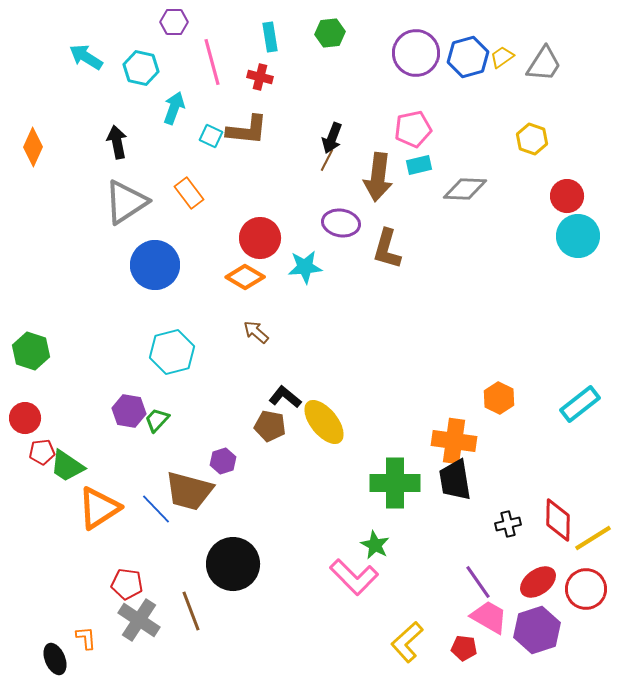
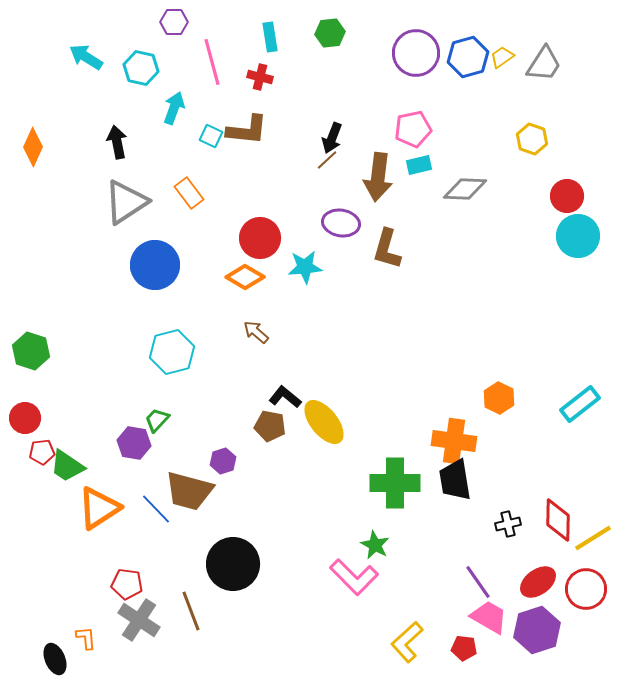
brown line at (327, 160): rotated 20 degrees clockwise
purple hexagon at (129, 411): moved 5 px right, 32 px down
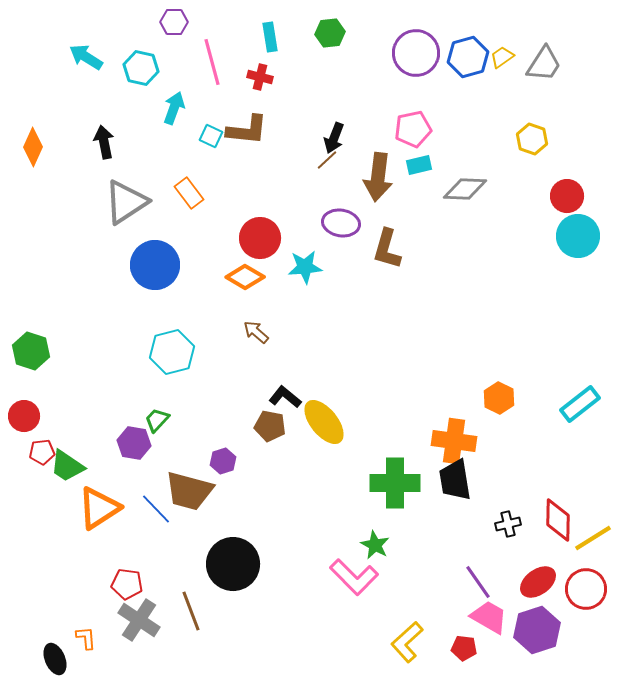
black arrow at (332, 138): moved 2 px right
black arrow at (117, 142): moved 13 px left
red circle at (25, 418): moved 1 px left, 2 px up
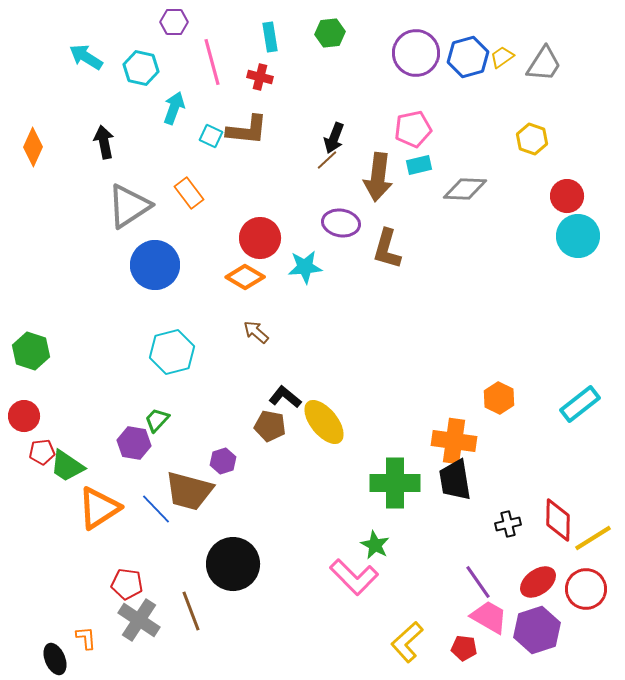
gray triangle at (126, 202): moved 3 px right, 4 px down
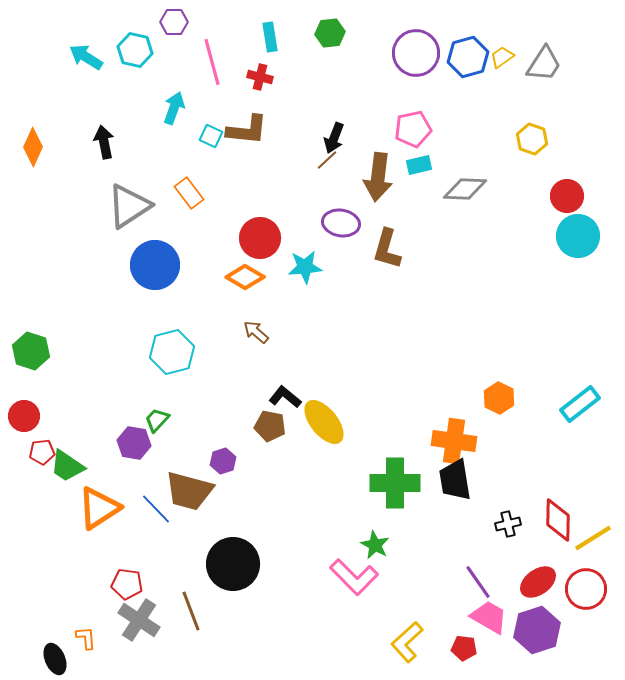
cyan hexagon at (141, 68): moved 6 px left, 18 px up
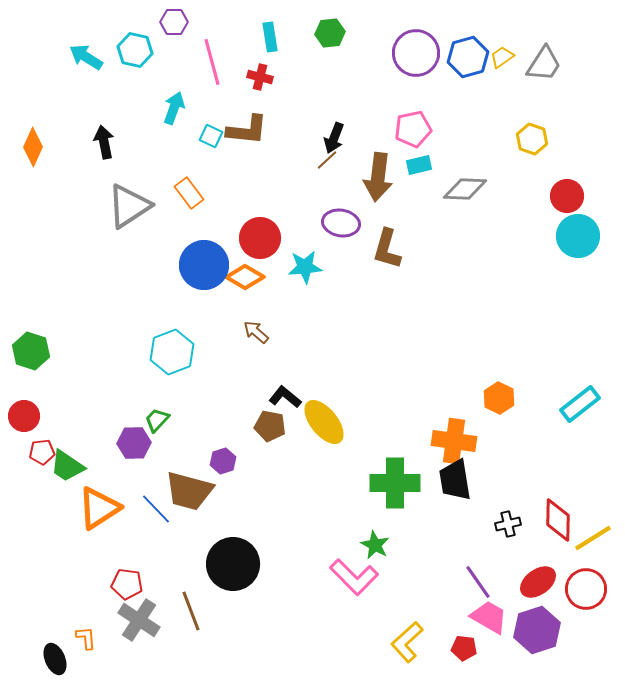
blue circle at (155, 265): moved 49 px right
cyan hexagon at (172, 352): rotated 6 degrees counterclockwise
purple hexagon at (134, 443): rotated 12 degrees counterclockwise
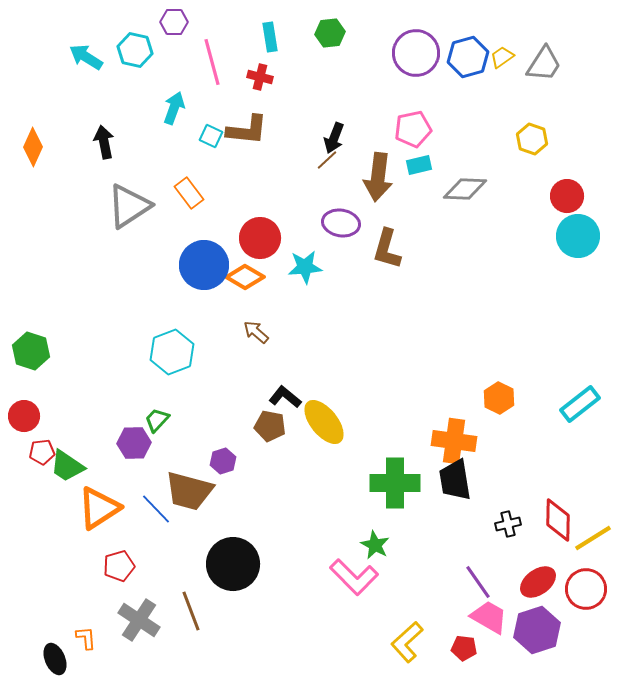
red pentagon at (127, 584): moved 8 px left, 18 px up; rotated 24 degrees counterclockwise
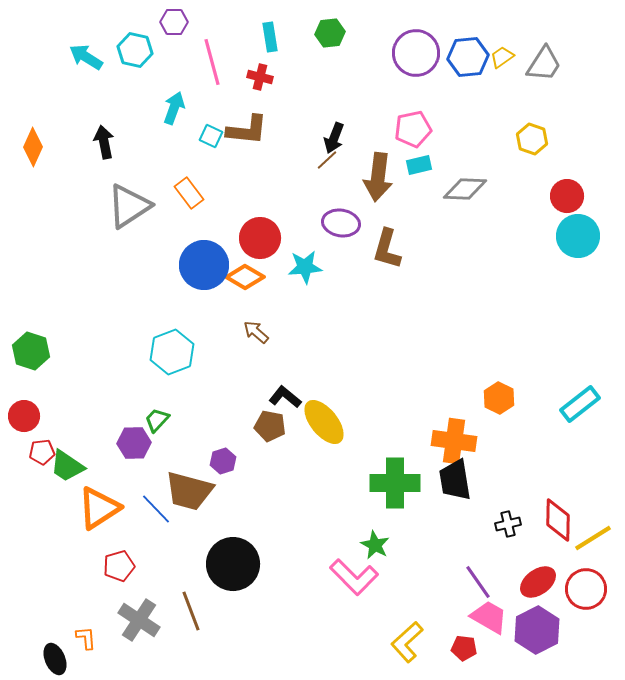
blue hexagon at (468, 57): rotated 9 degrees clockwise
purple hexagon at (537, 630): rotated 9 degrees counterclockwise
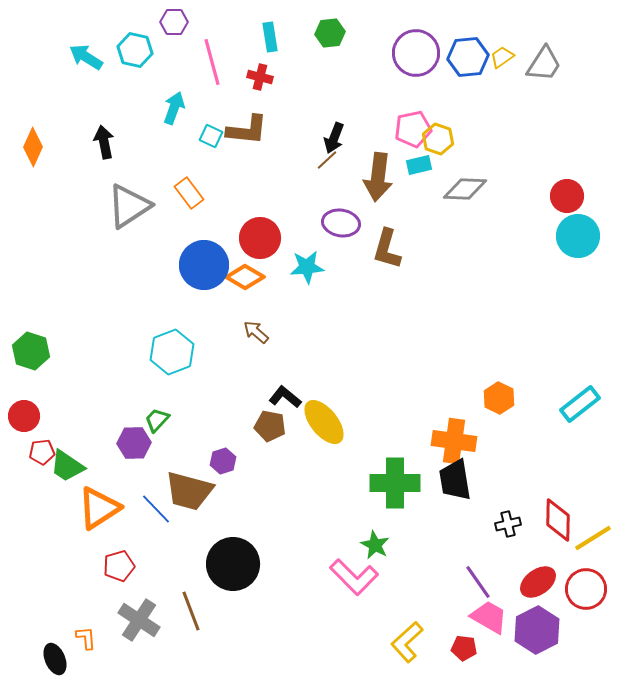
yellow hexagon at (532, 139): moved 94 px left
cyan star at (305, 267): moved 2 px right
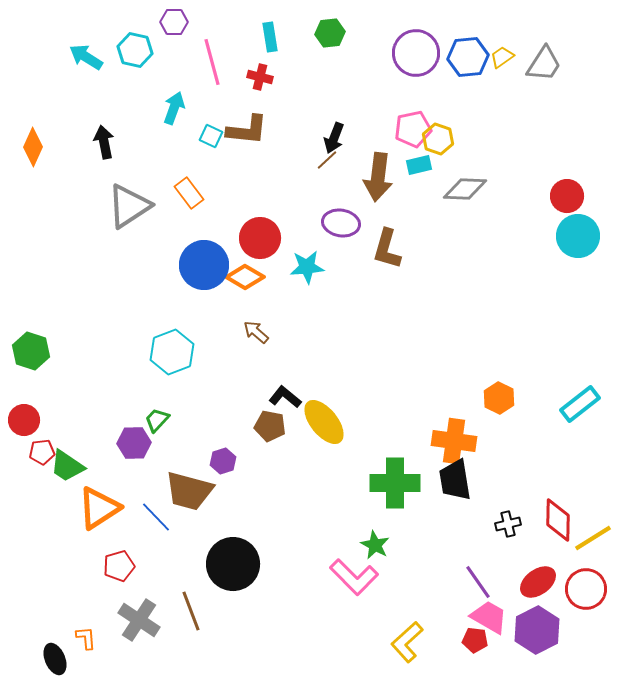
red circle at (24, 416): moved 4 px down
blue line at (156, 509): moved 8 px down
red pentagon at (464, 648): moved 11 px right, 8 px up
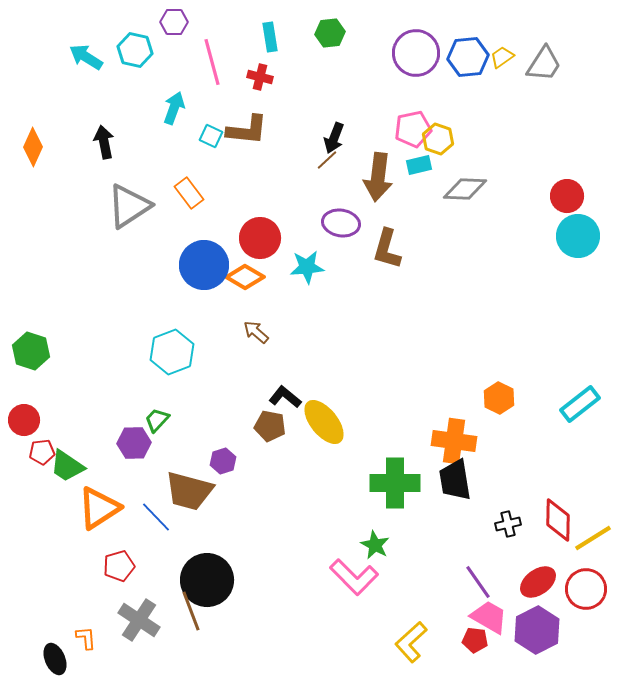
black circle at (233, 564): moved 26 px left, 16 px down
yellow L-shape at (407, 642): moved 4 px right
